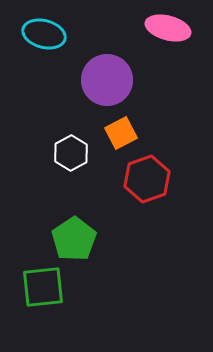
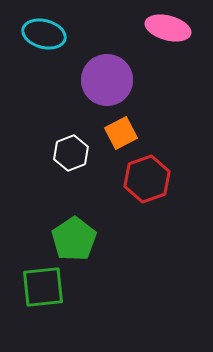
white hexagon: rotated 8 degrees clockwise
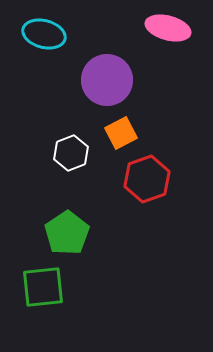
green pentagon: moved 7 px left, 6 px up
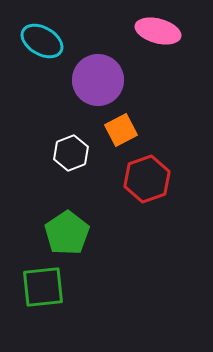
pink ellipse: moved 10 px left, 3 px down
cyan ellipse: moved 2 px left, 7 px down; rotated 15 degrees clockwise
purple circle: moved 9 px left
orange square: moved 3 px up
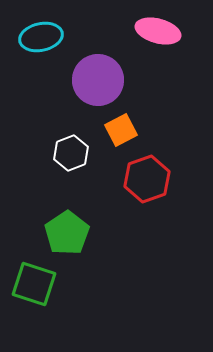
cyan ellipse: moved 1 px left, 4 px up; rotated 42 degrees counterclockwise
green square: moved 9 px left, 3 px up; rotated 24 degrees clockwise
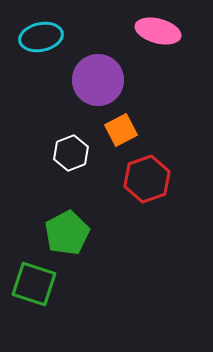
green pentagon: rotated 6 degrees clockwise
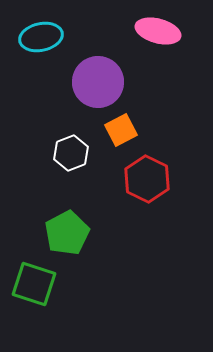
purple circle: moved 2 px down
red hexagon: rotated 15 degrees counterclockwise
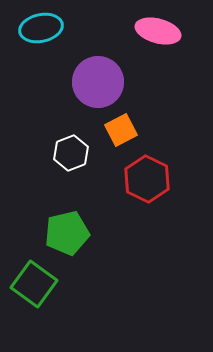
cyan ellipse: moved 9 px up
green pentagon: rotated 15 degrees clockwise
green square: rotated 18 degrees clockwise
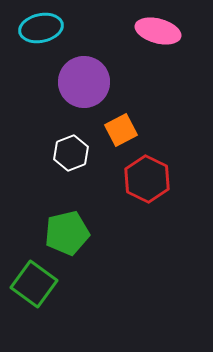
purple circle: moved 14 px left
